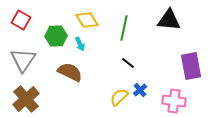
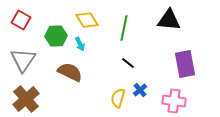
purple rectangle: moved 6 px left, 2 px up
yellow semicircle: moved 1 px left, 1 px down; rotated 30 degrees counterclockwise
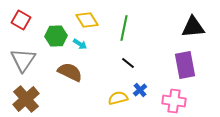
black triangle: moved 24 px right, 7 px down; rotated 10 degrees counterclockwise
cyan arrow: rotated 32 degrees counterclockwise
purple rectangle: moved 1 px down
yellow semicircle: rotated 60 degrees clockwise
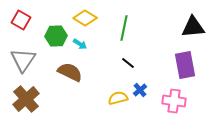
yellow diamond: moved 2 px left, 2 px up; rotated 25 degrees counterclockwise
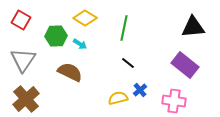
purple rectangle: rotated 40 degrees counterclockwise
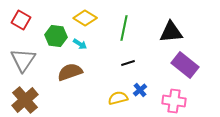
black triangle: moved 22 px left, 5 px down
green hexagon: rotated 10 degrees clockwise
black line: rotated 56 degrees counterclockwise
brown semicircle: rotated 45 degrees counterclockwise
brown cross: moved 1 px left, 1 px down
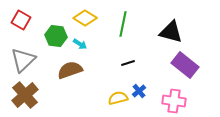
green line: moved 1 px left, 4 px up
black triangle: rotated 20 degrees clockwise
gray triangle: rotated 12 degrees clockwise
brown semicircle: moved 2 px up
blue cross: moved 1 px left, 1 px down
brown cross: moved 5 px up
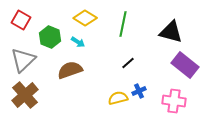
green hexagon: moved 6 px left, 1 px down; rotated 15 degrees clockwise
cyan arrow: moved 2 px left, 2 px up
black line: rotated 24 degrees counterclockwise
blue cross: rotated 16 degrees clockwise
